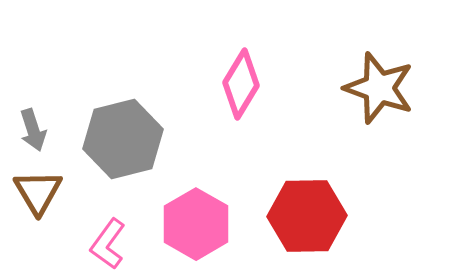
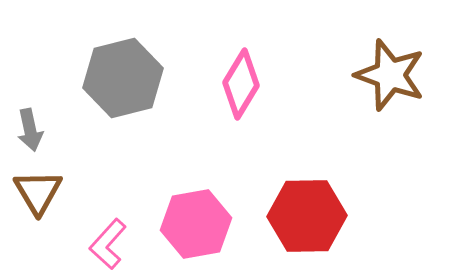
brown star: moved 11 px right, 13 px up
gray arrow: moved 3 px left; rotated 6 degrees clockwise
gray hexagon: moved 61 px up
pink hexagon: rotated 20 degrees clockwise
pink L-shape: rotated 6 degrees clockwise
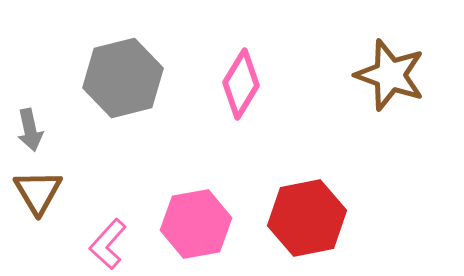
red hexagon: moved 2 px down; rotated 10 degrees counterclockwise
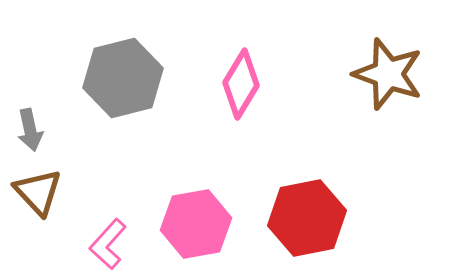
brown star: moved 2 px left, 1 px up
brown triangle: rotated 12 degrees counterclockwise
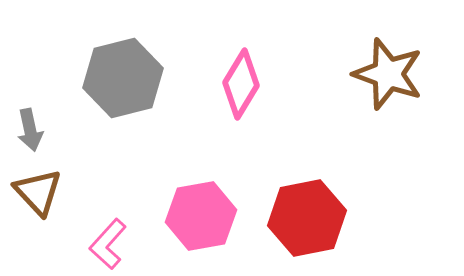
pink hexagon: moved 5 px right, 8 px up
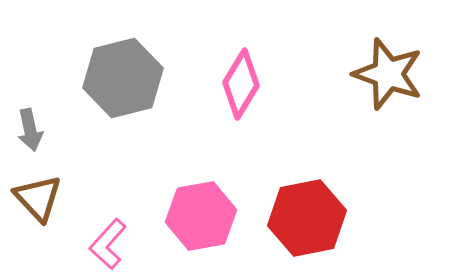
brown triangle: moved 6 px down
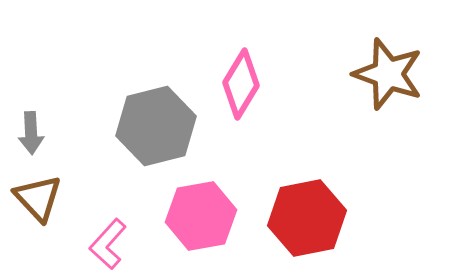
gray hexagon: moved 33 px right, 48 px down
gray arrow: moved 1 px right, 3 px down; rotated 9 degrees clockwise
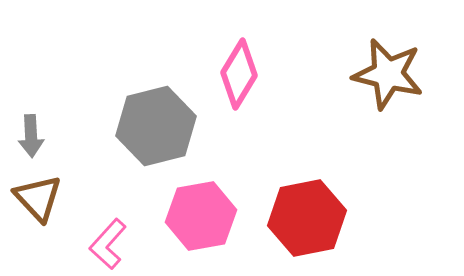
brown star: rotated 6 degrees counterclockwise
pink diamond: moved 2 px left, 10 px up
gray arrow: moved 3 px down
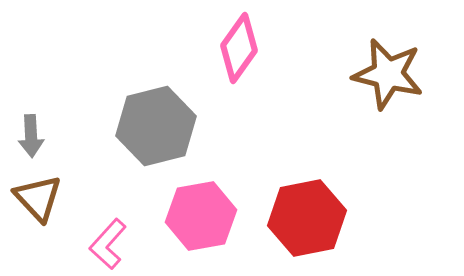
pink diamond: moved 26 px up; rotated 4 degrees clockwise
